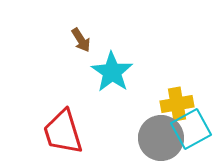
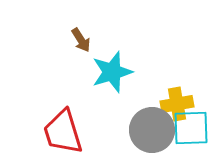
cyan star: rotated 21 degrees clockwise
cyan square: moved 1 px up; rotated 27 degrees clockwise
gray circle: moved 9 px left, 8 px up
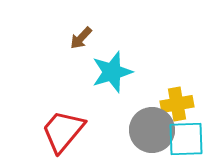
brown arrow: moved 2 px up; rotated 75 degrees clockwise
cyan square: moved 5 px left, 11 px down
red trapezoid: moved 1 px up; rotated 57 degrees clockwise
